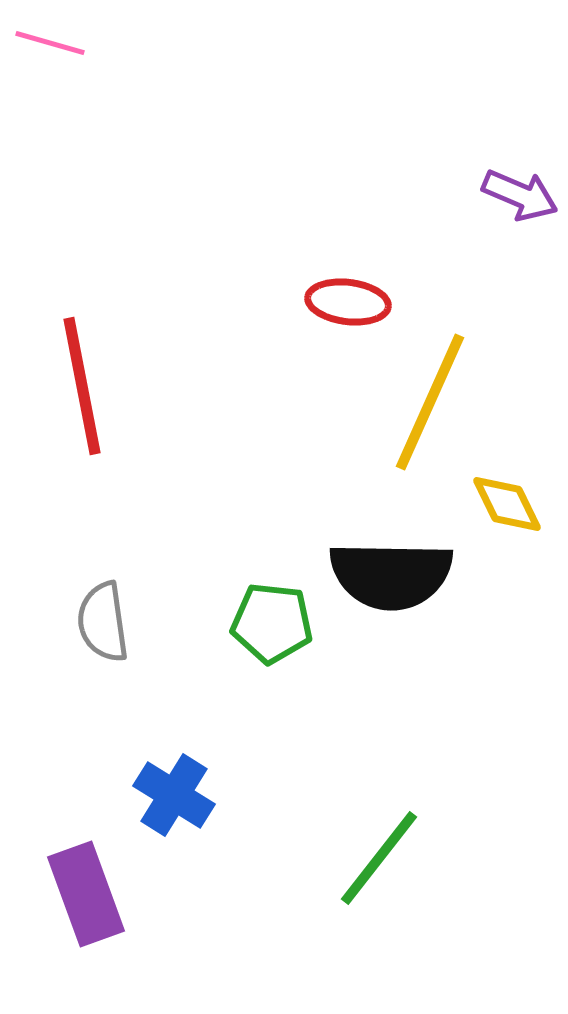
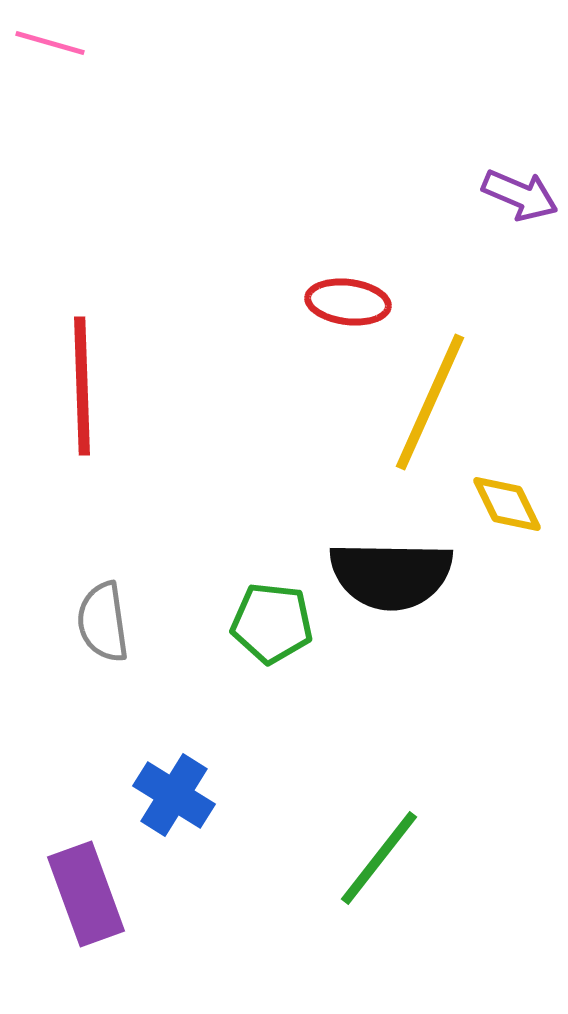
red line: rotated 9 degrees clockwise
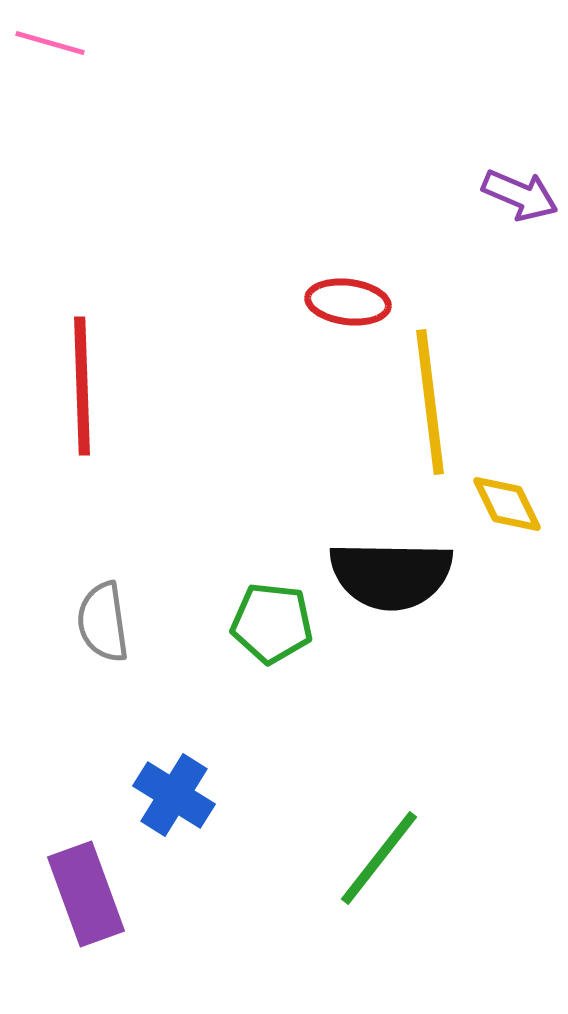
yellow line: rotated 31 degrees counterclockwise
